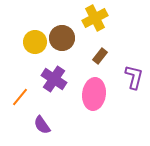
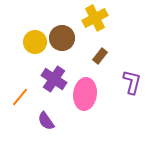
purple L-shape: moved 2 px left, 5 px down
pink ellipse: moved 9 px left
purple semicircle: moved 4 px right, 4 px up
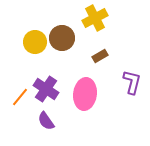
brown rectangle: rotated 21 degrees clockwise
purple cross: moved 8 px left, 10 px down
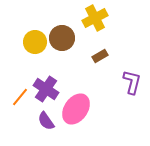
pink ellipse: moved 9 px left, 15 px down; rotated 28 degrees clockwise
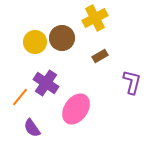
purple cross: moved 6 px up
purple semicircle: moved 14 px left, 7 px down
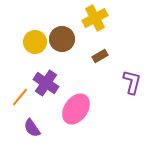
brown circle: moved 1 px down
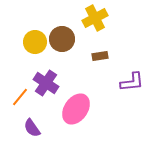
brown rectangle: rotated 21 degrees clockwise
purple L-shape: rotated 70 degrees clockwise
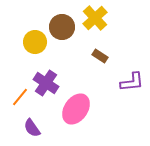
yellow cross: rotated 15 degrees counterclockwise
brown circle: moved 12 px up
brown rectangle: rotated 42 degrees clockwise
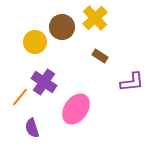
purple cross: moved 2 px left, 1 px up
purple semicircle: rotated 18 degrees clockwise
